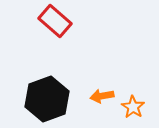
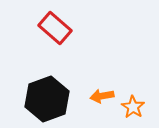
red rectangle: moved 7 px down
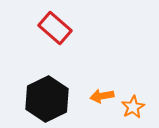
black hexagon: rotated 6 degrees counterclockwise
orange star: rotated 10 degrees clockwise
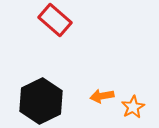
red rectangle: moved 8 px up
black hexagon: moved 6 px left, 2 px down
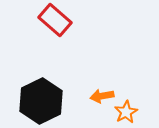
orange star: moved 7 px left, 5 px down
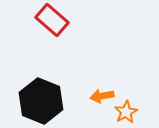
red rectangle: moved 3 px left
black hexagon: rotated 12 degrees counterclockwise
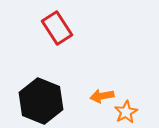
red rectangle: moved 5 px right, 8 px down; rotated 16 degrees clockwise
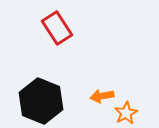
orange star: moved 1 px down
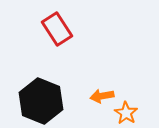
red rectangle: moved 1 px down
orange star: rotated 10 degrees counterclockwise
